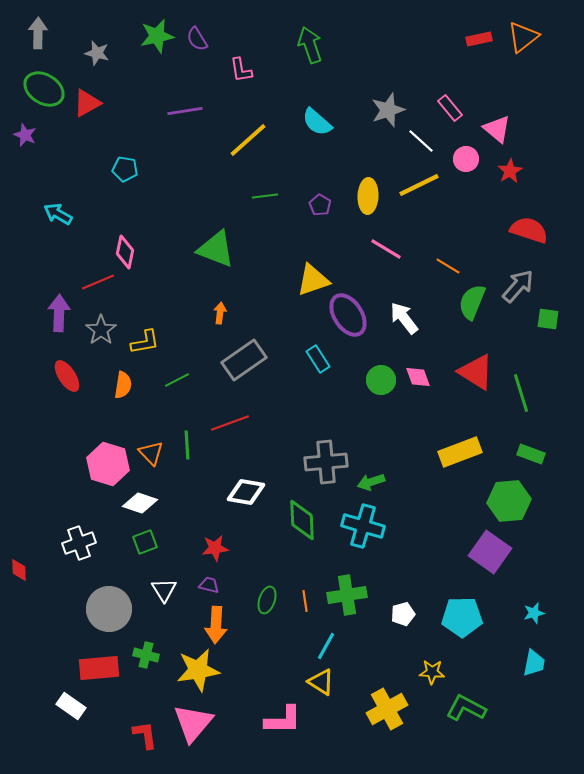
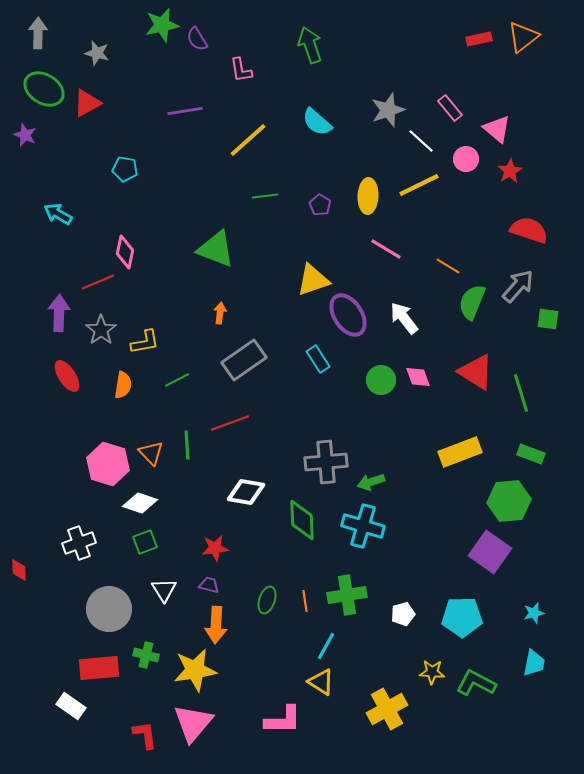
green star at (157, 36): moved 5 px right, 11 px up
yellow star at (198, 670): moved 3 px left
green L-shape at (466, 708): moved 10 px right, 25 px up
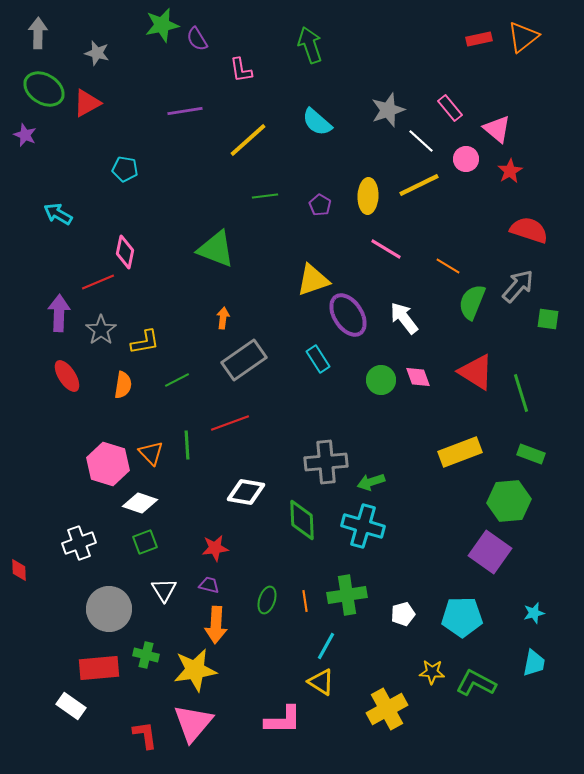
orange arrow at (220, 313): moved 3 px right, 5 px down
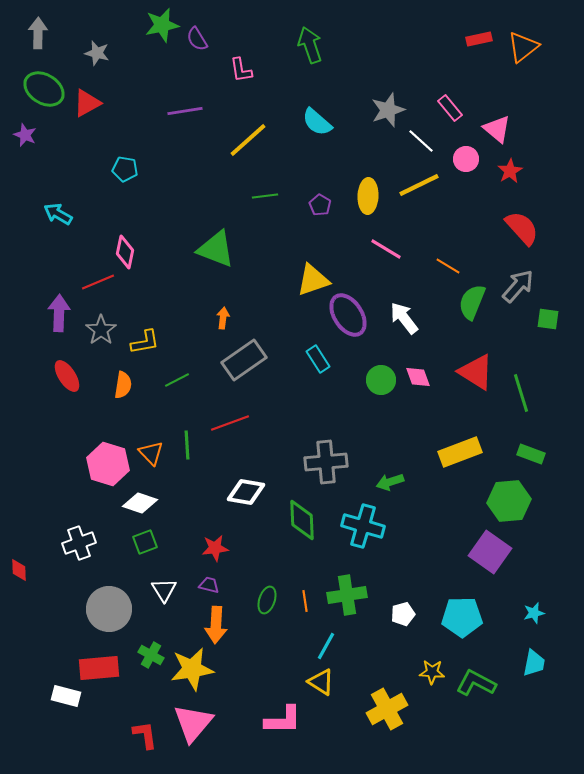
orange triangle at (523, 37): moved 10 px down
red semicircle at (529, 230): moved 7 px left, 2 px up; rotated 30 degrees clockwise
green arrow at (371, 482): moved 19 px right
green cross at (146, 655): moved 5 px right; rotated 15 degrees clockwise
yellow star at (195, 670): moved 3 px left, 1 px up
white rectangle at (71, 706): moved 5 px left, 10 px up; rotated 20 degrees counterclockwise
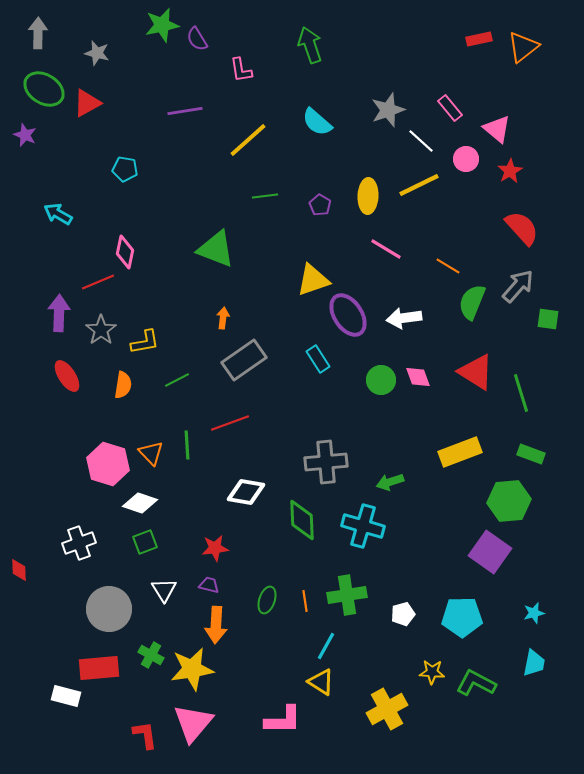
white arrow at (404, 318): rotated 60 degrees counterclockwise
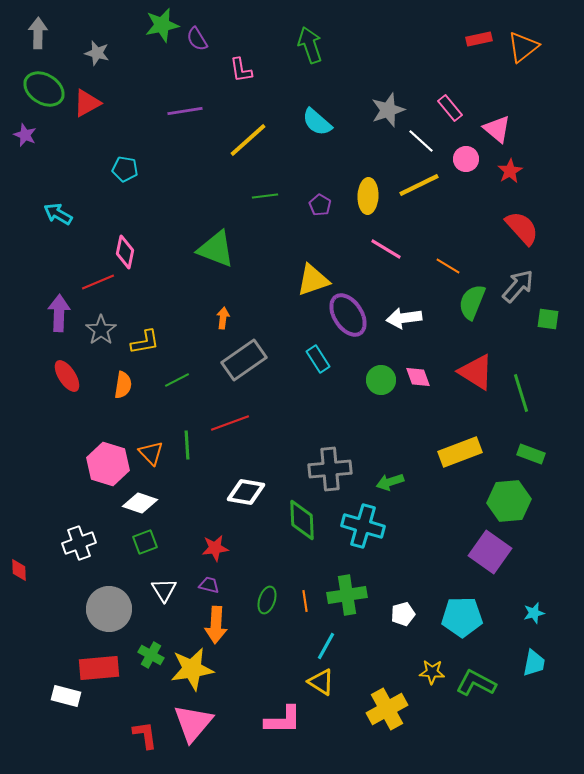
gray cross at (326, 462): moved 4 px right, 7 px down
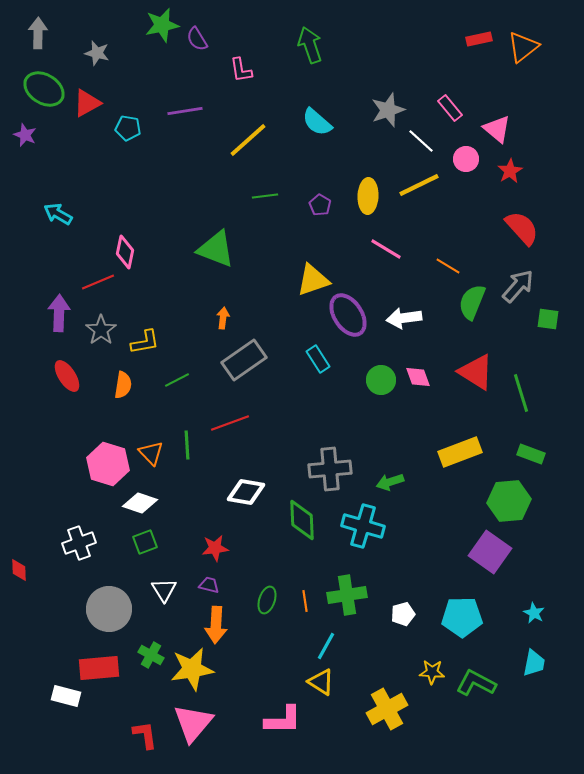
cyan pentagon at (125, 169): moved 3 px right, 41 px up
cyan star at (534, 613): rotated 30 degrees counterclockwise
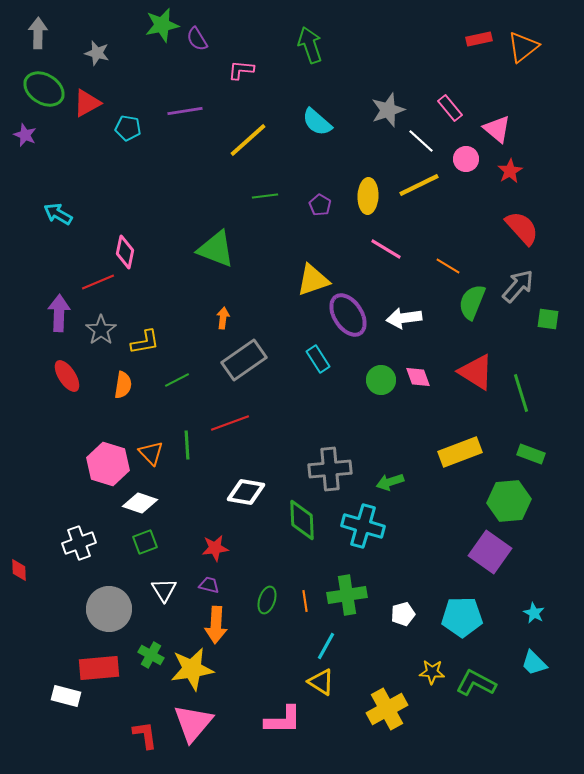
pink L-shape at (241, 70): rotated 104 degrees clockwise
cyan trapezoid at (534, 663): rotated 124 degrees clockwise
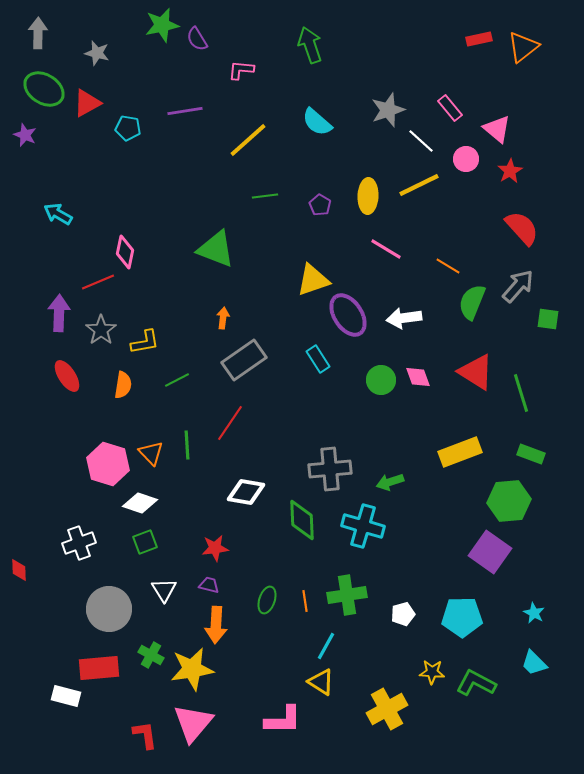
red line at (230, 423): rotated 36 degrees counterclockwise
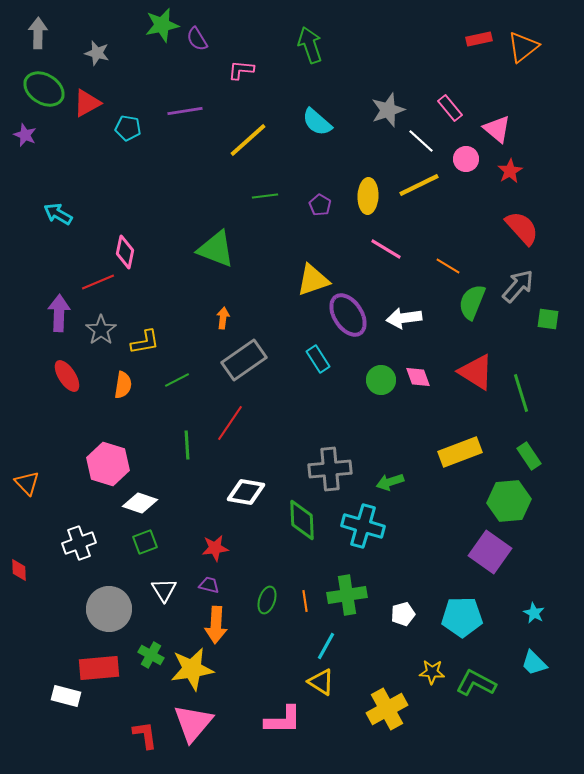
orange triangle at (151, 453): moved 124 px left, 30 px down
green rectangle at (531, 454): moved 2 px left, 2 px down; rotated 36 degrees clockwise
